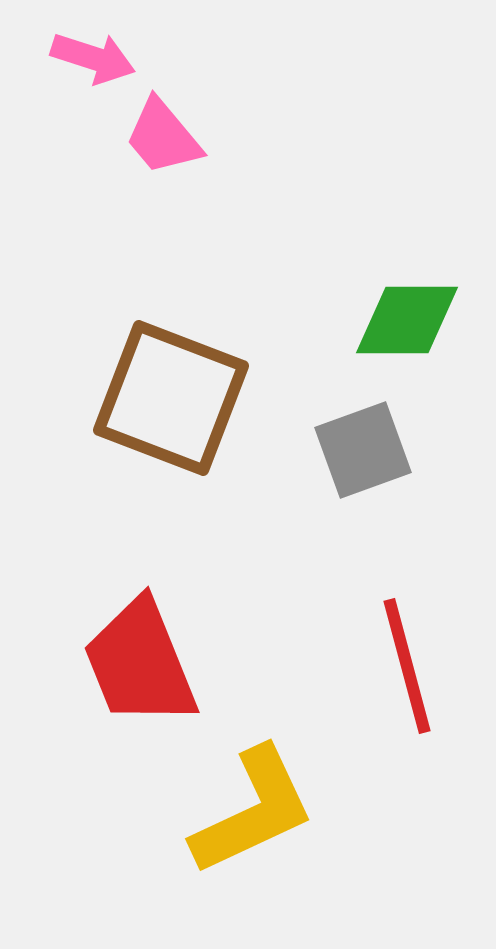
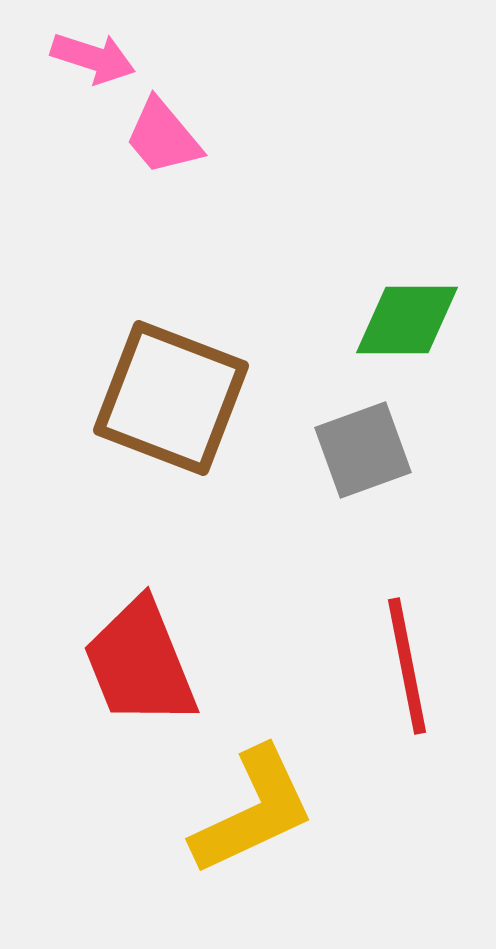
red line: rotated 4 degrees clockwise
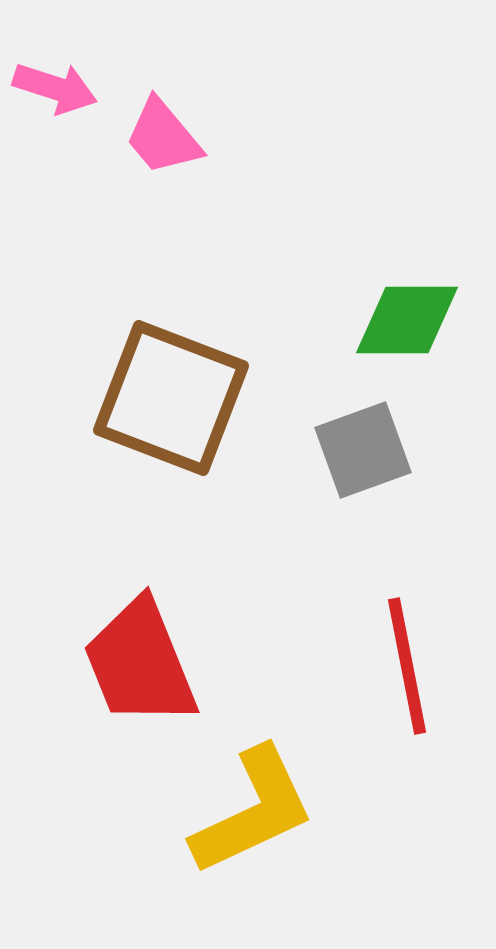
pink arrow: moved 38 px left, 30 px down
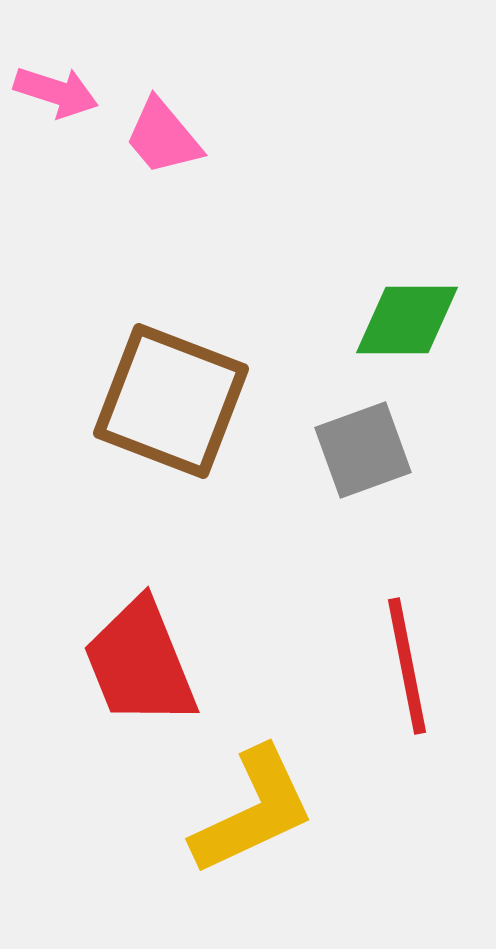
pink arrow: moved 1 px right, 4 px down
brown square: moved 3 px down
